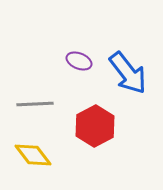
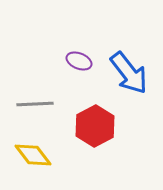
blue arrow: moved 1 px right
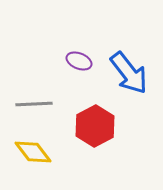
gray line: moved 1 px left
yellow diamond: moved 3 px up
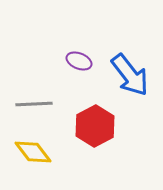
blue arrow: moved 1 px right, 2 px down
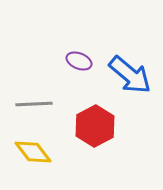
blue arrow: rotated 12 degrees counterclockwise
